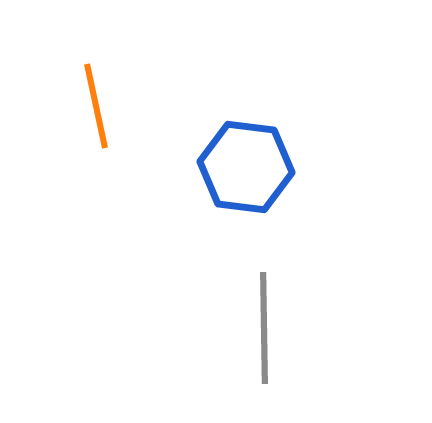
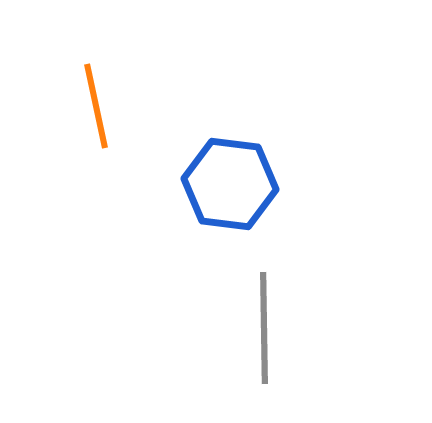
blue hexagon: moved 16 px left, 17 px down
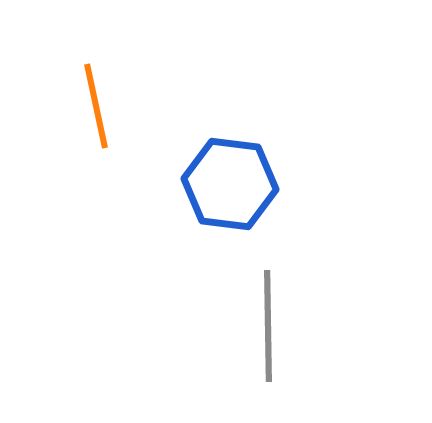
gray line: moved 4 px right, 2 px up
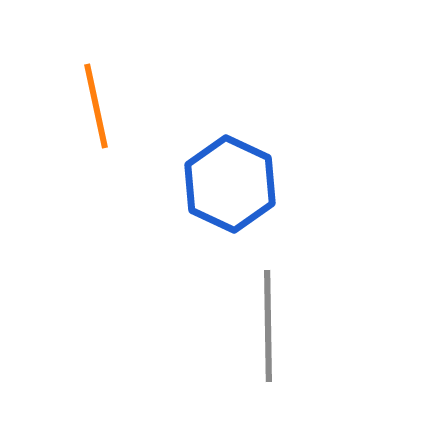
blue hexagon: rotated 18 degrees clockwise
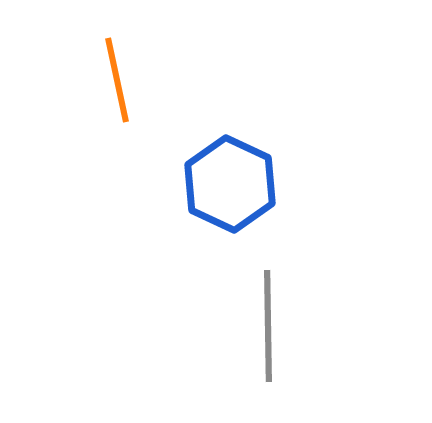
orange line: moved 21 px right, 26 px up
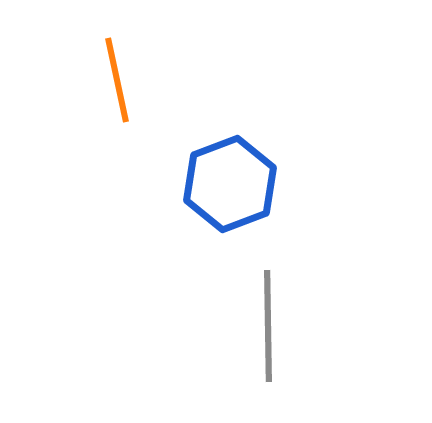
blue hexagon: rotated 14 degrees clockwise
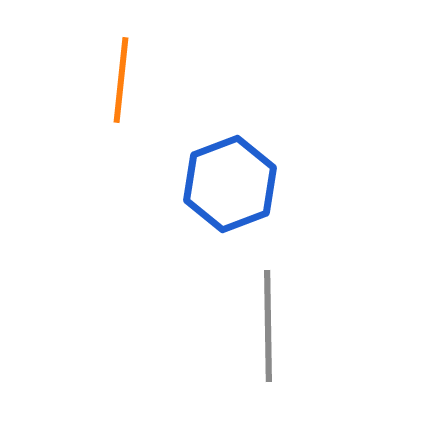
orange line: moved 4 px right; rotated 18 degrees clockwise
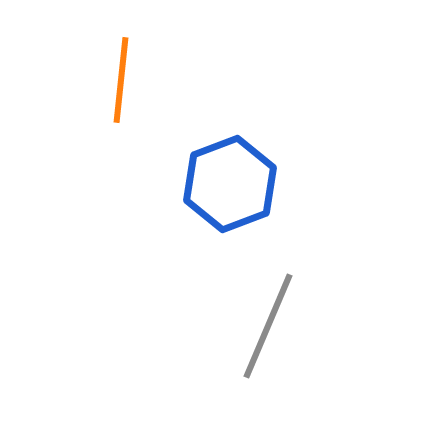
gray line: rotated 24 degrees clockwise
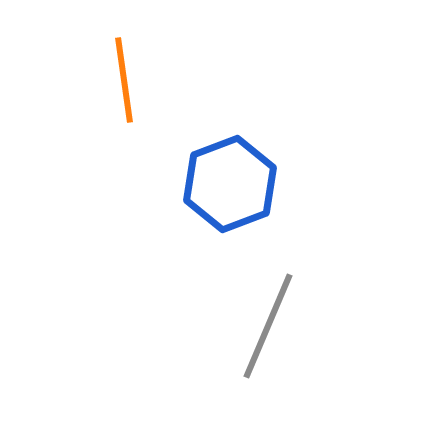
orange line: moved 3 px right; rotated 14 degrees counterclockwise
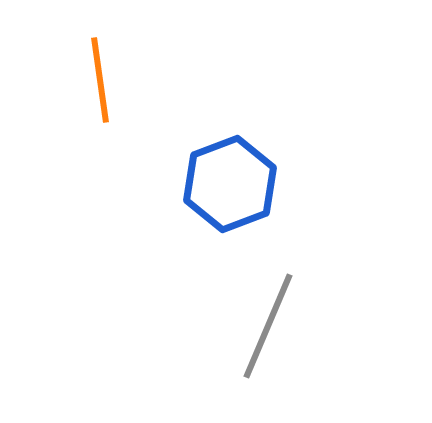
orange line: moved 24 px left
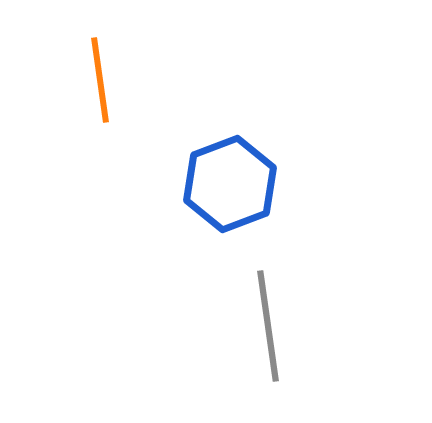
gray line: rotated 31 degrees counterclockwise
